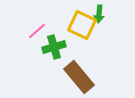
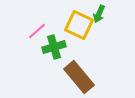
green arrow: rotated 18 degrees clockwise
yellow square: moved 3 px left
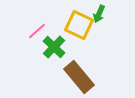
green cross: rotated 30 degrees counterclockwise
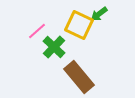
green arrow: rotated 30 degrees clockwise
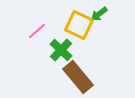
green cross: moved 7 px right, 3 px down
brown rectangle: moved 1 px left
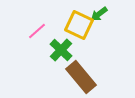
brown rectangle: moved 3 px right
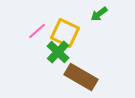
yellow square: moved 14 px left, 8 px down
green cross: moved 3 px left, 2 px down
brown rectangle: rotated 20 degrees counterclockwise
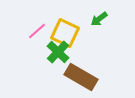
green arrow: moved 5 px down
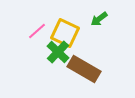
brown rectangle: moved 3 px right, 8 px up
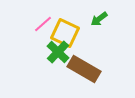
pink line: moved 6 px right, 7 px up
